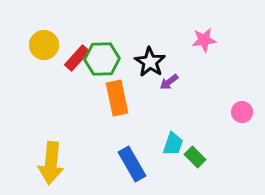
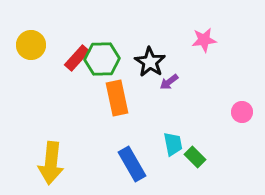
yellow circle: moved 13 px left
cyan trapezoid: rotated 30 degrees counterclockwise
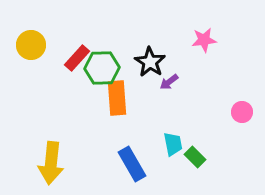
green hexagon: moved 9 px down
orange rectangle: rotated 8 degrees clockwise
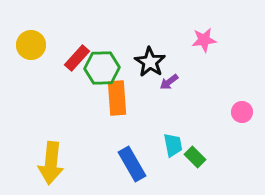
cyan trapezoid: moved 1 px down
